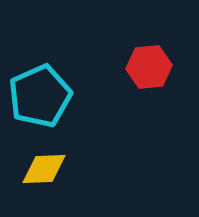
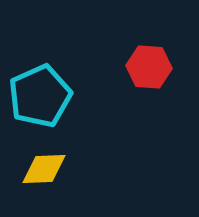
red hexagon: rotated 9 degrees clockwise
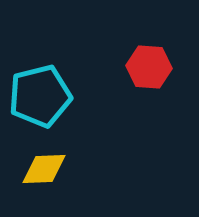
cyan pentagon: rotated 10 degrees clockwise
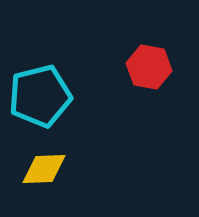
red hexagon: rotated 6 degrees clockwise
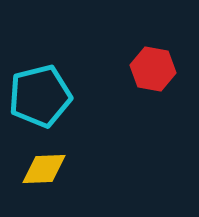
red hexagon: moved 4 px right, 2 px down
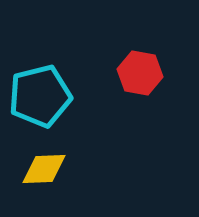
red hexagon: moved 13 px left, 4 px down
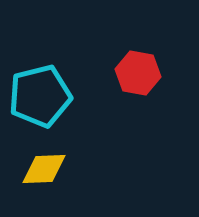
red hexagon: moved 2 px left
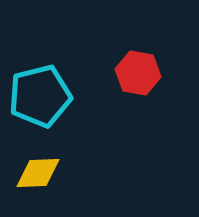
yellow diamond: moved 6 px left, 4 px down
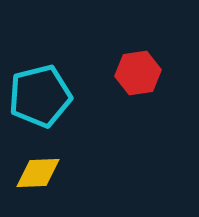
red hexagon: rotated 18 degrees counterclockwise
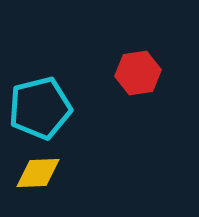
cyan pentagon: moved 12 px down
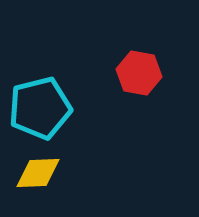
red hexagon: moved 1 px right; rotated 18 degrees clockwise
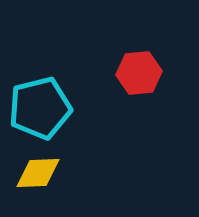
red hexagon: rotated 15 degrees counterclockwise
